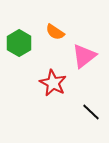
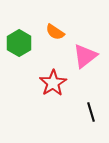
pink triangle: moved 1 px right
red star: rotated 12 degrees clockwise
black line: rotated 30 degrees clockwise
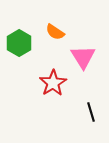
pink triangle: moved 2 px left, 1 px down; rotated 24 degrees counterclockwise
